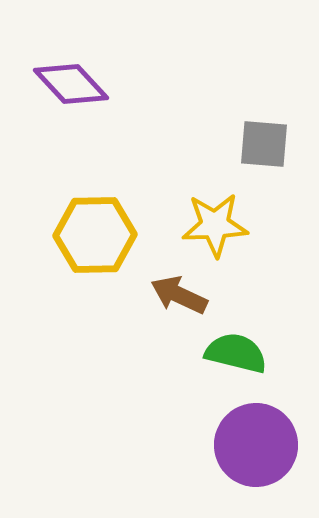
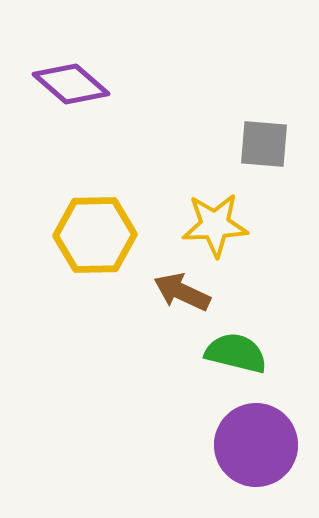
purple diamond: rotated 6 degrees counterclockwise
brown arrow: moved 3 px right, 3 px up
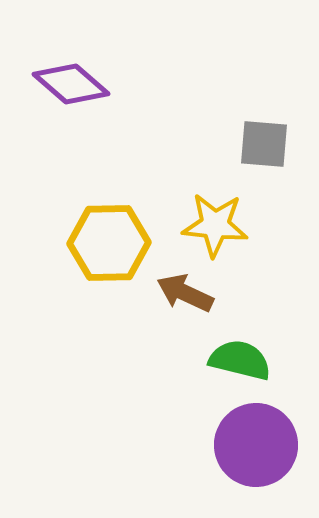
yellow star: rotated 8 degrees clockwise
yellow hexagon: moved 14 px right, 8 px down
brown arrow: moved 3 px right, 1 px down
green semicircle: moved 4 px right, 7 px down
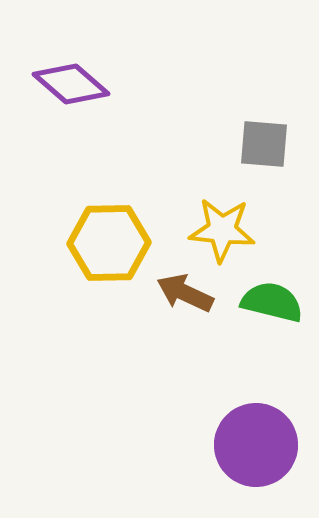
yellow star: moved 7 px right, 5 px down
green semicircle: moved 32 px right, 58 px up
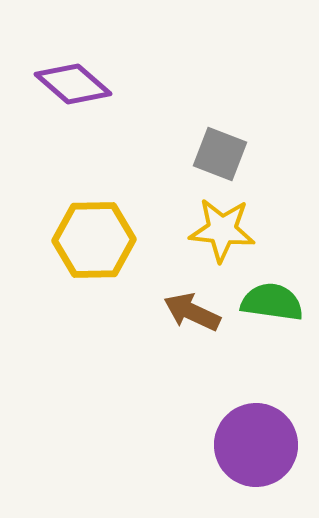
purple diamond: moved 2 px right
gray square: moved 44 px left, 10 px down; rotated 16 degrees clockwise
yellow hexagon: moved 15 px left, 3 px up
brown arrow: moved 7 px right, 19 px down
green semicircle: rotated 6 degrees counterclockwise
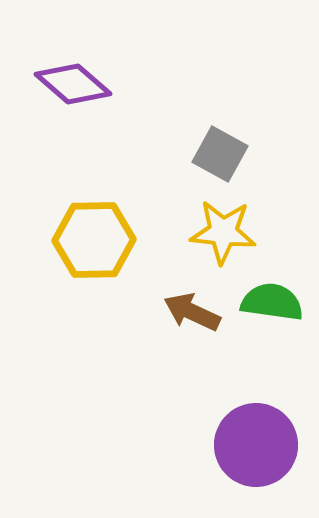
gray square: rotated 8 degrees clockwise
yellow star: moved 1 px right, 2 px down
